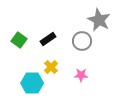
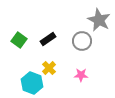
yellow cross: moved 2 px left, 1 px down
cyan hexagon: rotated 20 degrees clockwise
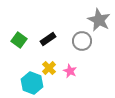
pink star: moved 11 px left, 4 px up; rotated 24 degrees clockwise
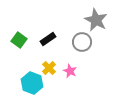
gray star: moved 3 px left
gray circle: moved 1 px down
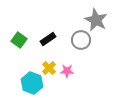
gray circle: moved 1 px left, 2 px up
pink star: moved 3 px left; rotated 24 degrees counterclockwise
